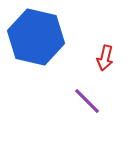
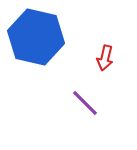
purple line: moved 2 px left, 2 px down
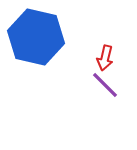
purple line: moved 20 px right, 18 px up
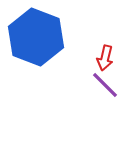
blue hexagon: rotated 8 degrees clockwise
